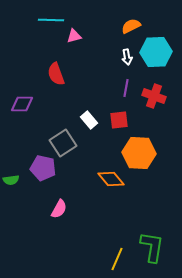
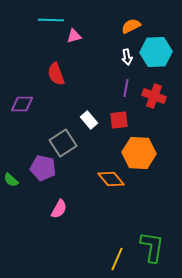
green semicircle: rotated 49 degrees clockwise
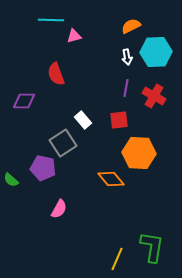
red cross: rotated 10 degrees clockwise
purple diamond: moved 2 px right, 3 px up
white rectangle: moved 6 px left
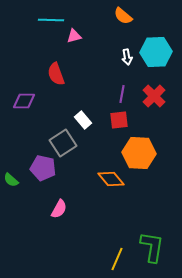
orange semicircle: moved 8 px left, 10 px up; rotated 114 degrees counterclockwise
purple line: moved 4 px left, 6 px down
red cross: rotated 15 degrees clockwise
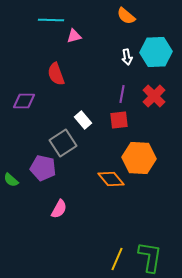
orange semicircle: moved 3 px right
orange hexagon: moved 5 px down
green L-shape: moved 2 px left, 10 px down
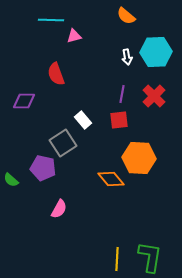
yellow line: rotated 20 degrees counterclockwise
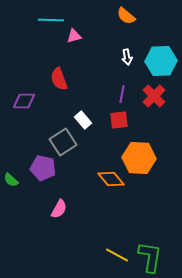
cyan hexagon: moved 5 px right, 9 px down
red semicircle: moved 3 px right, 5 px down
gray square: moved 1 px up
yellow line: moved 4 px up; rotated 65 degrees counterclockwise
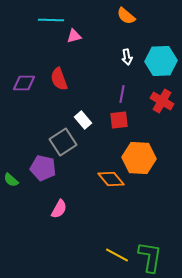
red cross: moved 8 px right, 5 px down; rotated 15 degrees counterclockwise
purple diamond: moved 18 px up
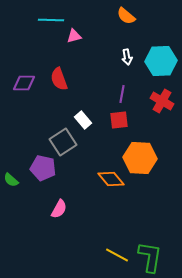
orange hexagon: moved 1 px right
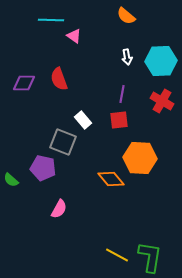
pink triangle: rotated 49 degrees clockwise
gray square: rotated 36 degrees counterclockwise
